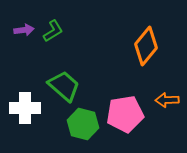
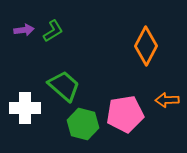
orange diamond: rotated 12 degrees counterclockwise
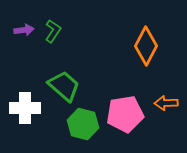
green L-shape: rotated 25 degrees counterclockwise
orange arrow: moved 1 px left, 3 px down
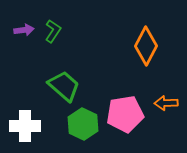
white cross: moved 18 px down
green hexagon: rotated 12 degrees clockwise
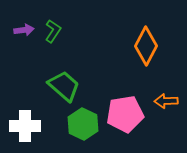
orange arrow: moved 2 px up
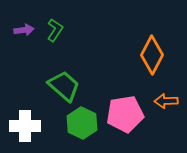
green L-shape: moved 2 px right, 1 px up
orange diamond: moved 6 px right, 9 px down
green hexagon: moved 1 px left, 1 px up
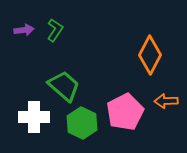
orange diamond: moved 2 px left
pink pentagon: moved 2 px up; rotated 18 degrees counterclockwise
white cross: moved 9 px right, 9 px up
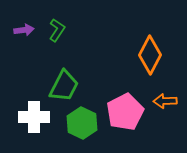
green L-shape: moved 2 px right
green trapezoid: rotated 76 degrees clockwise
orange arrow: moved 1 px left
